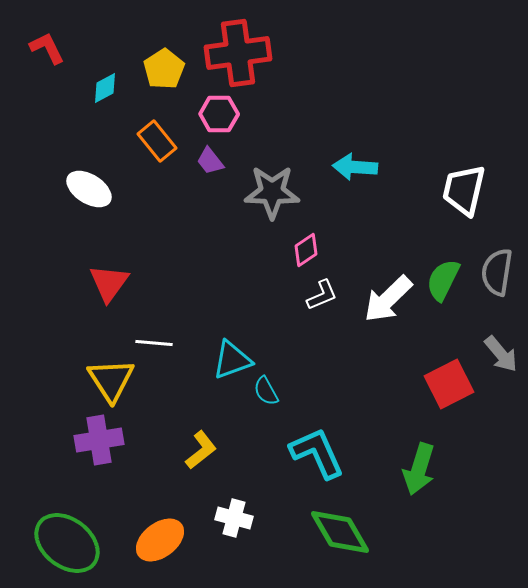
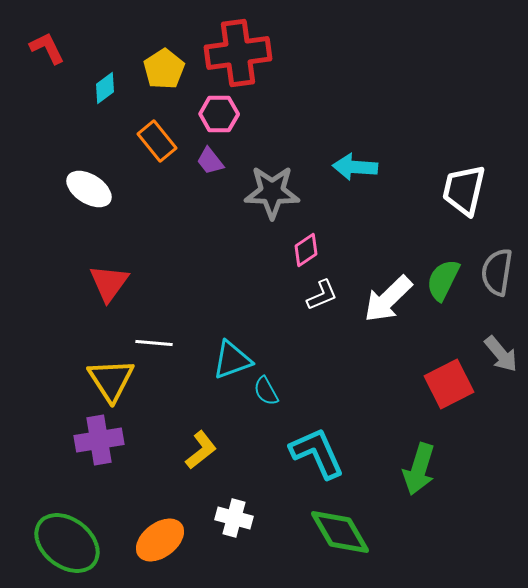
cyan diamond: rotated 8 degrees counterclockwise
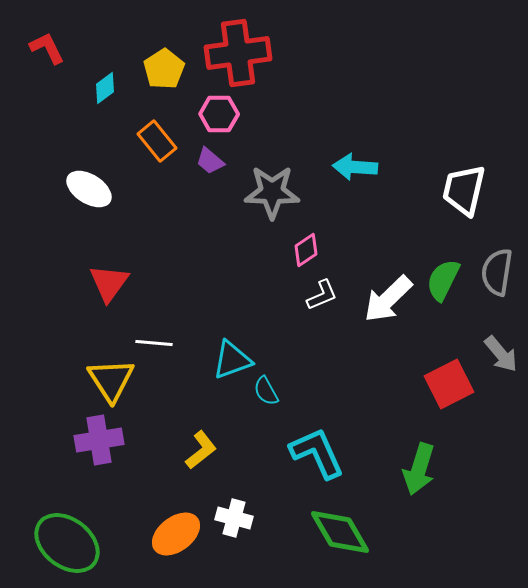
purple trapezoid: rotated 12 degrees counterclockwise
orange ellipse: moved 16 px right, 6 px up
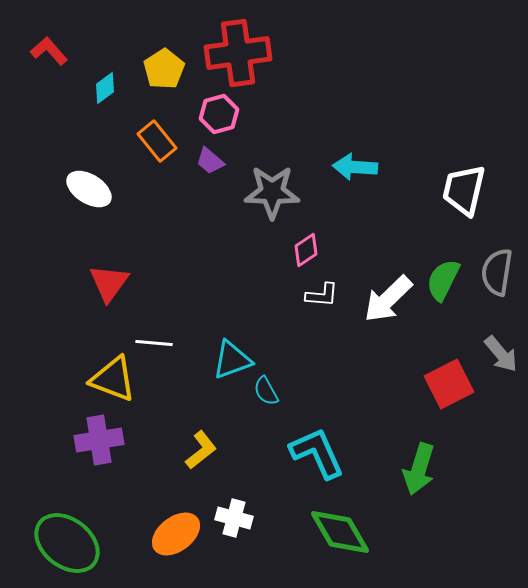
red L-shape: moved 2 px right, 3 px down; rotated 15 degrees counterclockwise
pink hexagon: rotated 15 degrees counterclockwise
white L-shape: rotated 28 degrees clockwise
yellow triangle: moved 2 px right, 1 px up; rotated 36 degrees counterclockwise
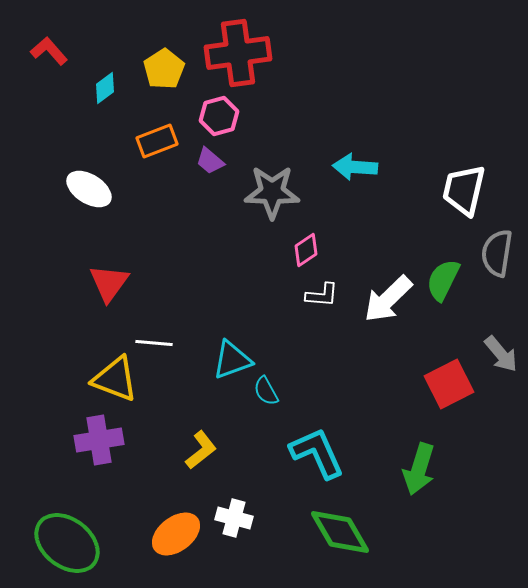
pink hexagon: moved 2 px down
orange rectangle: rotated 72 degrees counterclockwise
gray semicircle: moved 19 px up
yellow triangle: moved 2 px right
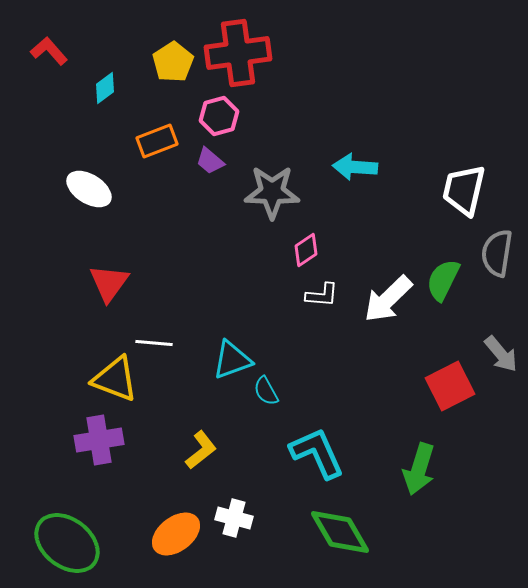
yellow pentagon: moved 9 px right, 7 px up
red square: moved 1 px right, 2 px down
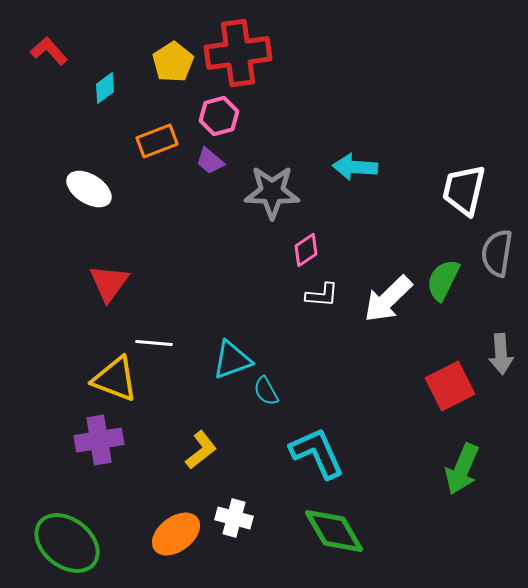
gray arrow: rotated 36 degrees clockwise
green arrow: moved 43 px right; rotated 6 degrees clockwise
green diamond: moved 6 px left, 1 px up
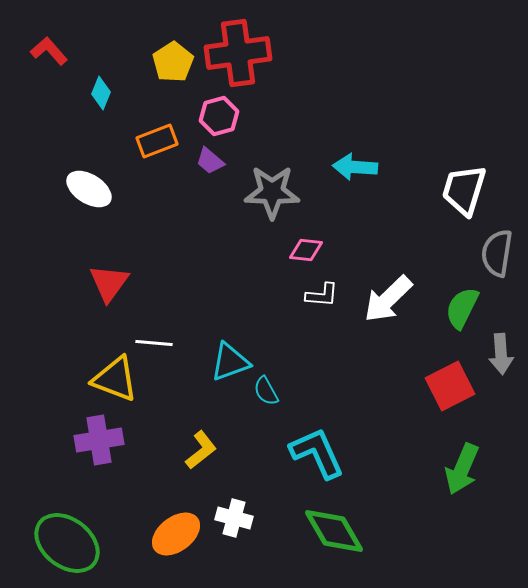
cyan diamond: moved 4 px left, 5 px down; rotated 32 degrees counterclockwise
white trapezoid: rotated 4 degrees clockwise
pink diamond: rotated 40 degrees clockwise
green semicircle: moved 19 px right, 28 px down
cyan triangle: moved 2 px left, 2 px down
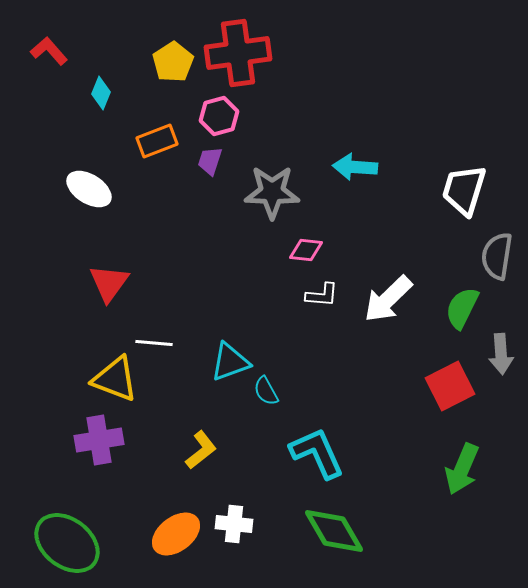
purple trapezoid: rotated 68 degrees clockwise
gray semicircle: moved 3 px down
white cross: moved 6 px down; rotated 9 degrees counterclockwise
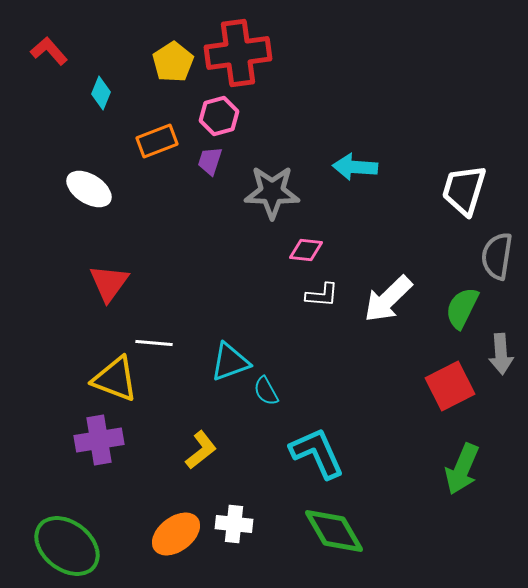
green ellipse: moved 3 px down
